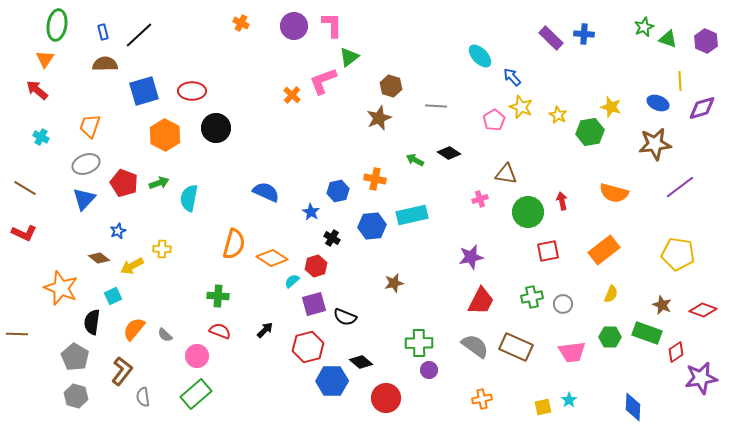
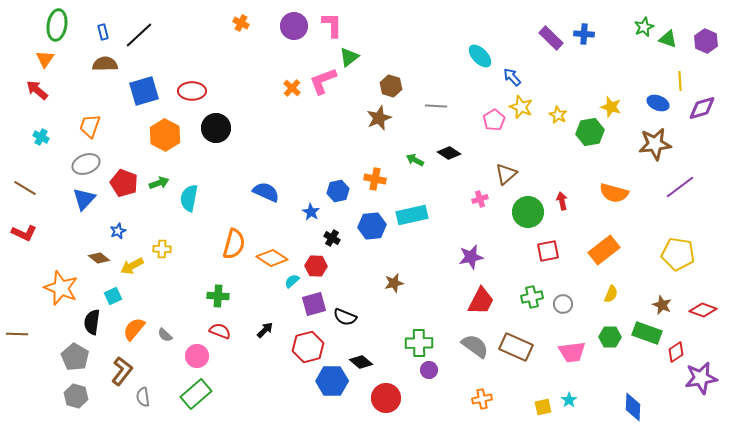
orange cross at (292, 95): moved 7 px up
brown triangle at (506, 174): rotated 50 degrees counterclockwise
red hexagon at (316, 266): rotated 20 degrees clockwise
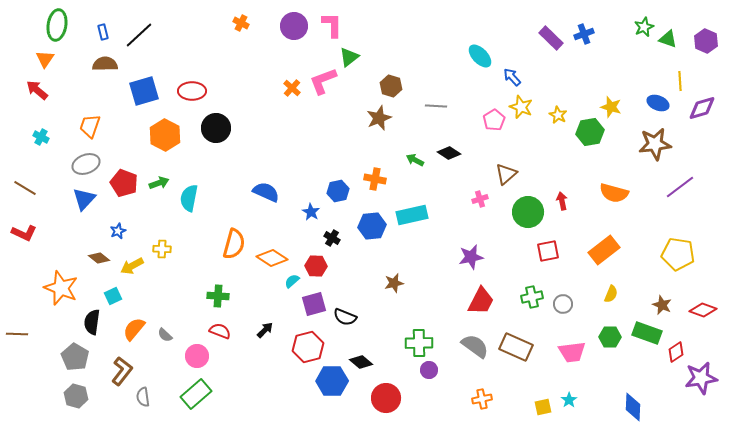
blue cross at (584, 34): rotated 24 degrees counterclockwise
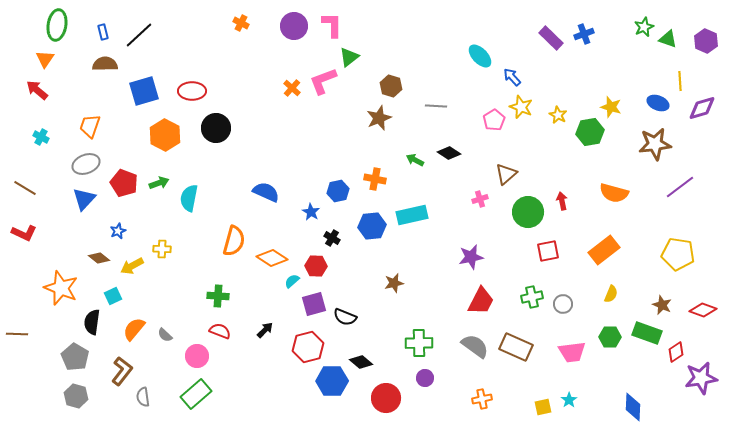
orange semicircle at (234, 244): moved 3 px up
purple circle at (429, 370): moved 4 px left, 8 px down
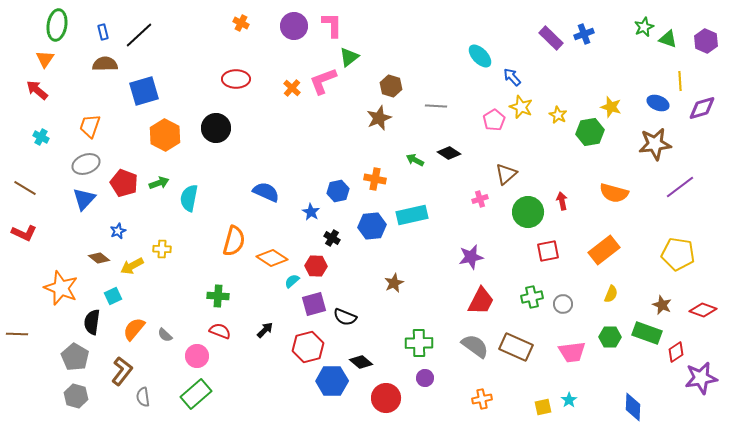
red ellipse at (192, 91): moved 44 px right, 12 px up
brown star at (394, 283): rotated 12 degrees counterclockwise
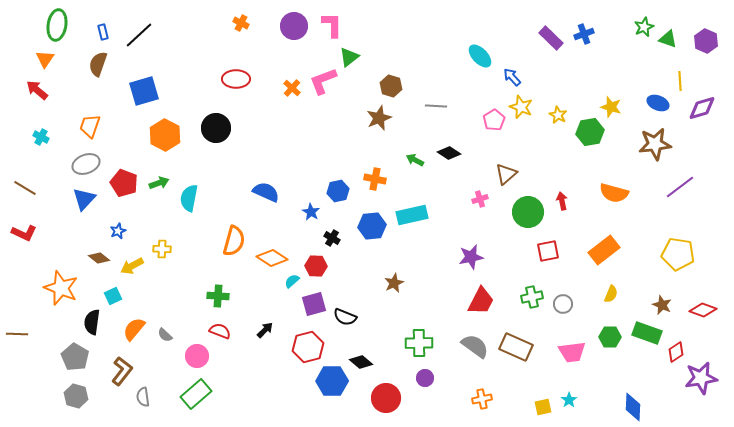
brown semicircle at (105, 64): moved 7 px left; rotated 70 degrees counterclockwise
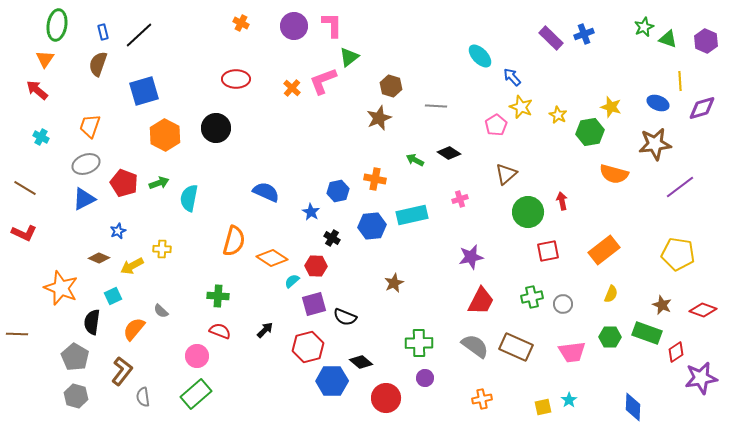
pink pentagon at (494, 120): moved 2 px right, 5 px down
orange semicircle at (614, 193): moved 19 px up
blue triangle at (84, 199): rotated 20 degrees clockwise
pink cross at (480, 199): moved 20 px left
brown diamond at (99, 258): rotated 15 degrees counterclockwise
gray semicircle at (165, 335): moved 4 px left, 24 px up
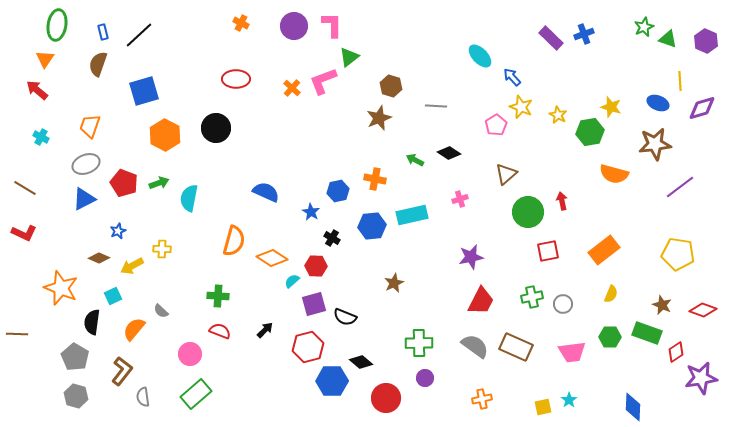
pink circle at (197, 356): moved 7 px left, 2 px up
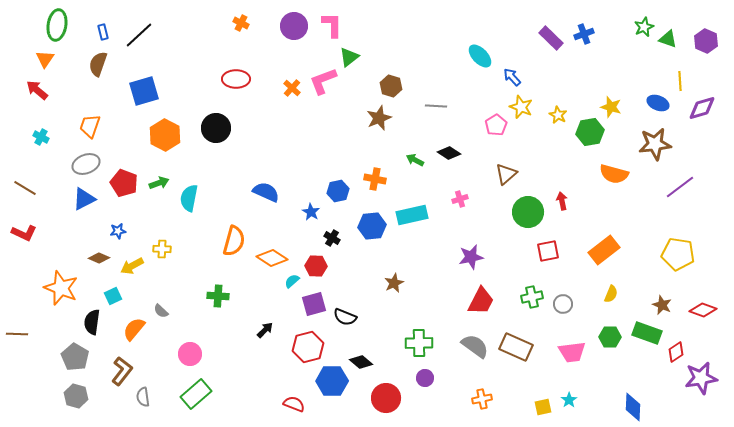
blue star at (118, 231): rotated 14 degrees clockwise
red semicircle at (220, 331): moved 74 px right, 73 px down
